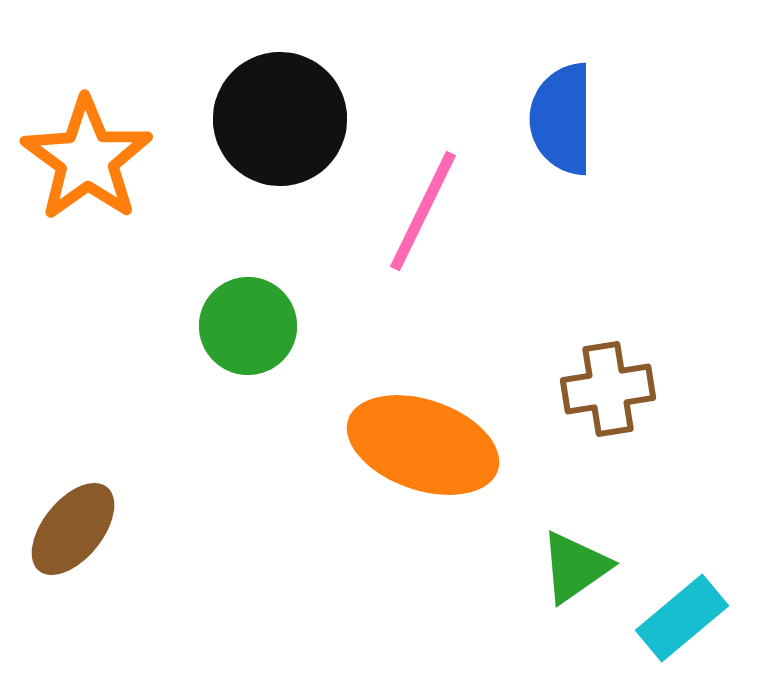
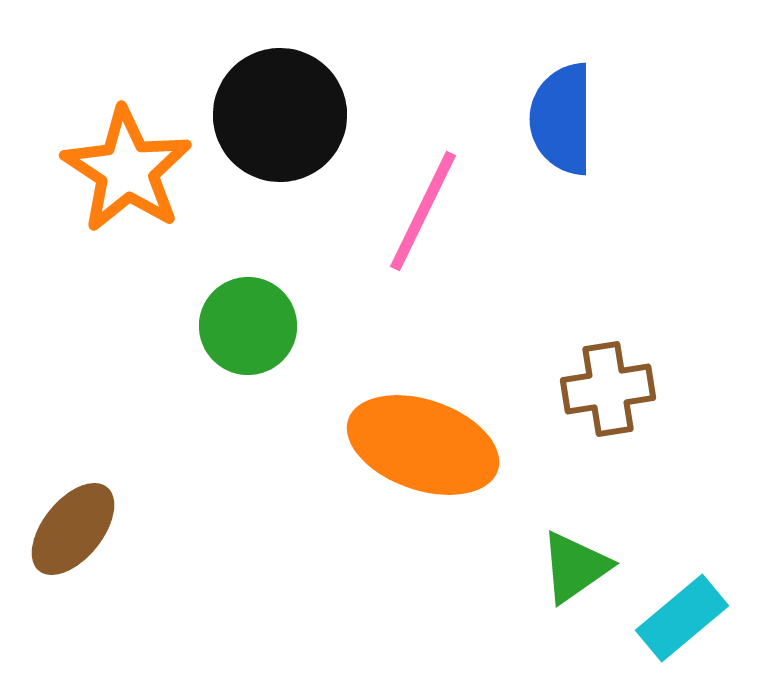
black circle: moved 4 px up
orange star: moved 40 px right, 11 px down; rotated 3 degrees counterclockwise
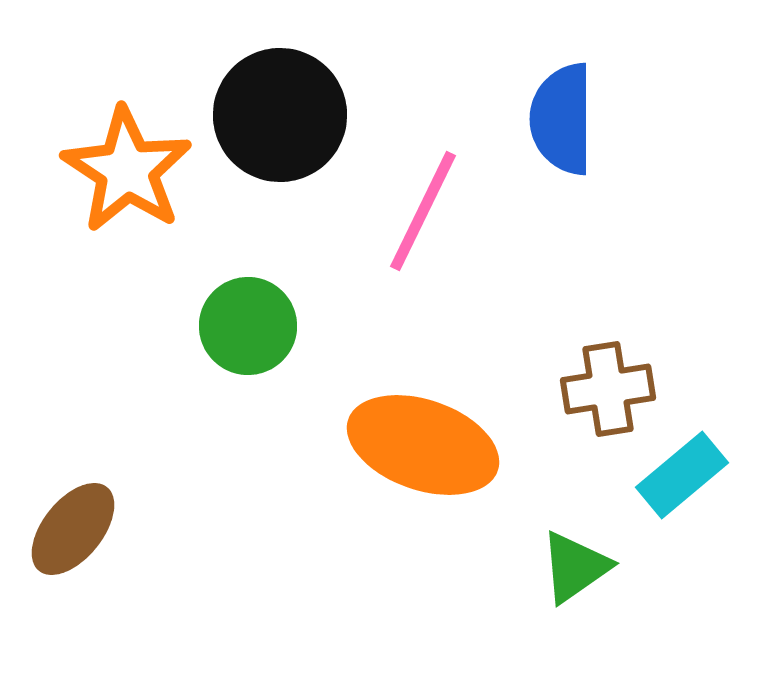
cyan rectangle: moved 143 px up
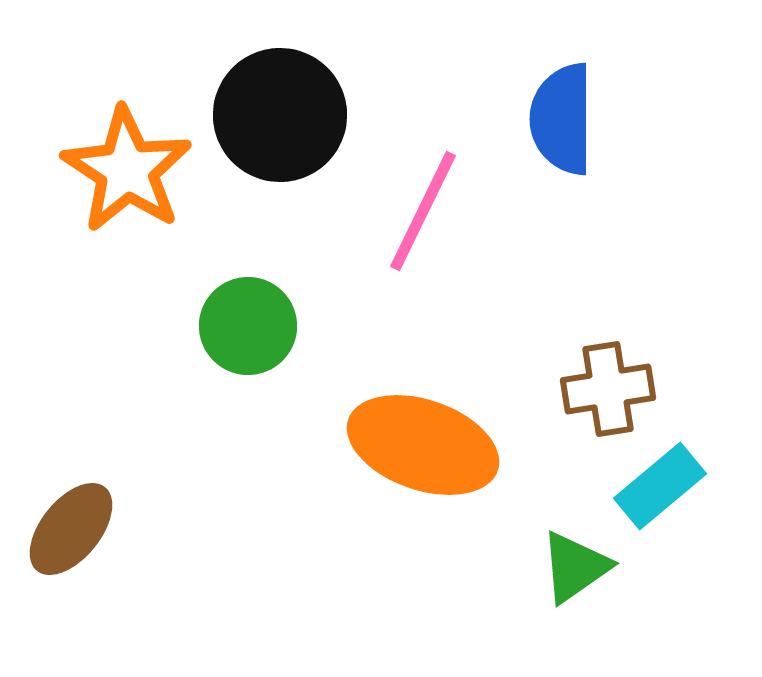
cyan rectangle: moved 22 px left, 11 px down
brown ellipse: moved 2 px left
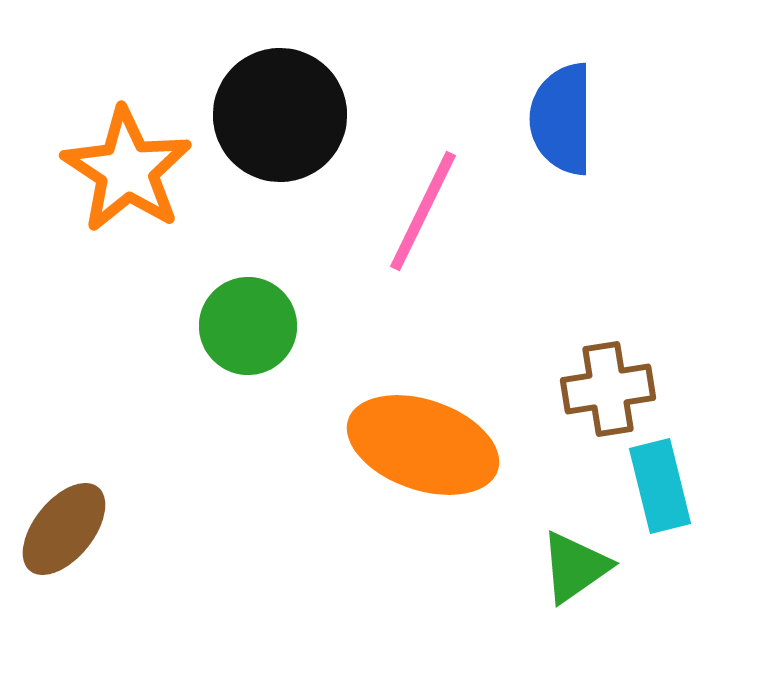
cyan rectangle: rotated 64 degrees counterclockwise
brown ellipse: moved 7 px left
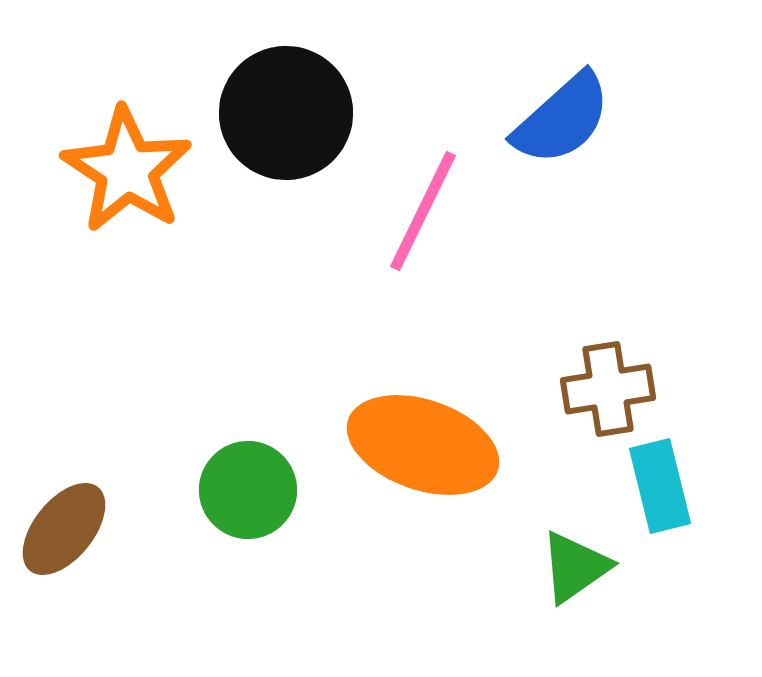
black circle: moved 6 px right, 2 px up
blue semicircle: rotated 132 degrees counterclockwise
green circle: moved 164 px down
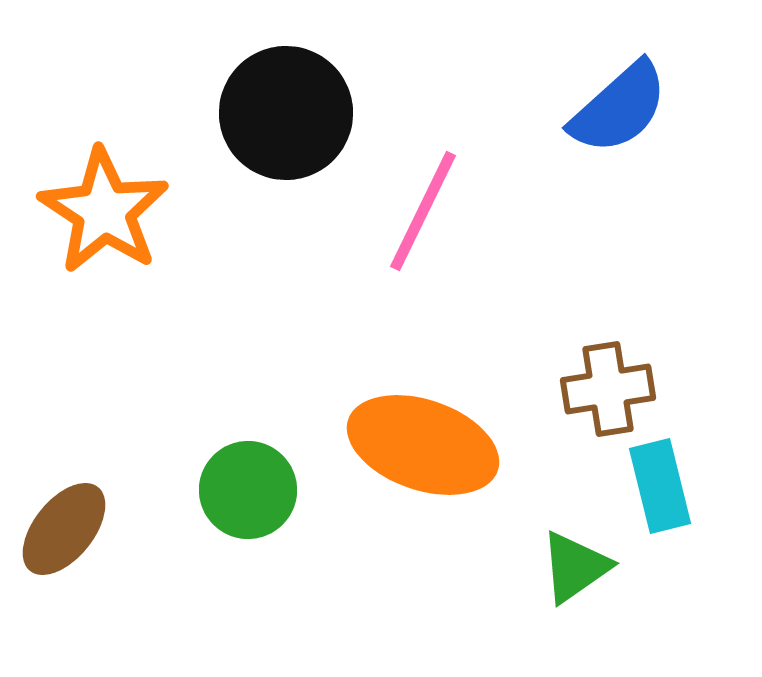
blue semicircle: moved 57 px right, 11 px up
orange star: moved 23 px left, 41 px down
